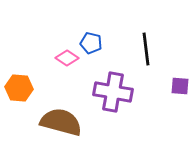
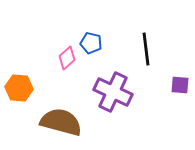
pink diamond: rotated 75 degrees counterclockwise
purple square: moved 1 px up
purple cross: rotated 15 degrees clockwise
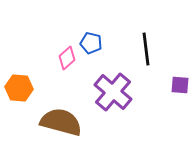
purple cross: rotated 15 degrees clockwise
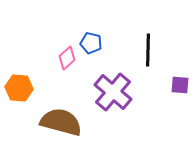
black line: moved 2 px right, 1 px down; rotated 8 degrees clockwise
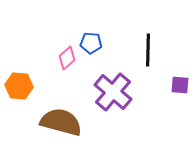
blue pentagon: rotated 10 degrees counterclockwise
orange hexagon: moved 2 px up
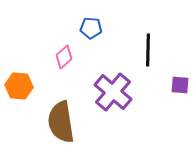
blue pentagon: moved 15 px up
pink diamond: moved 3 px left, 1 px up
brown semicircle: rotated 114 degrees counterclockwise
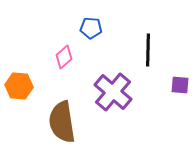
brown semicircle: moved 1 px right
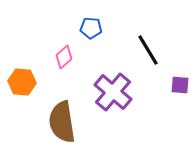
black line: rotated 32 degrees counterclockwise
orange hexagon: moved 3 px right, 4 px up
